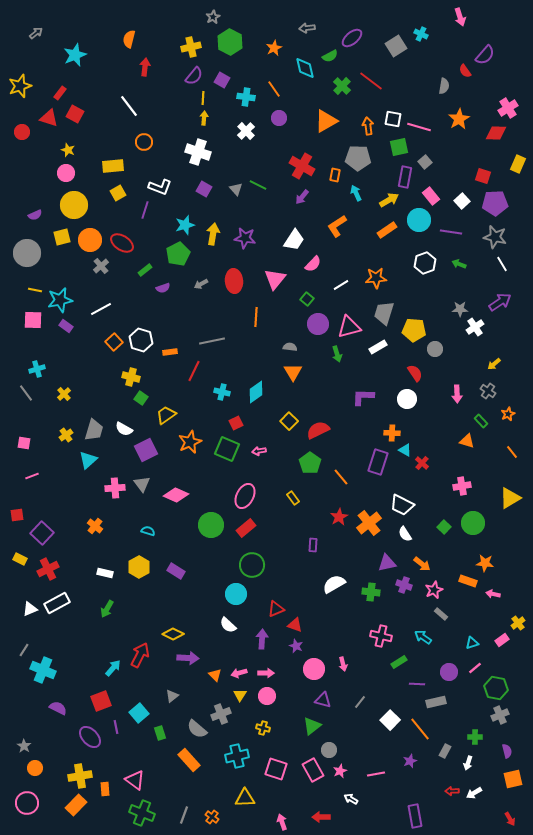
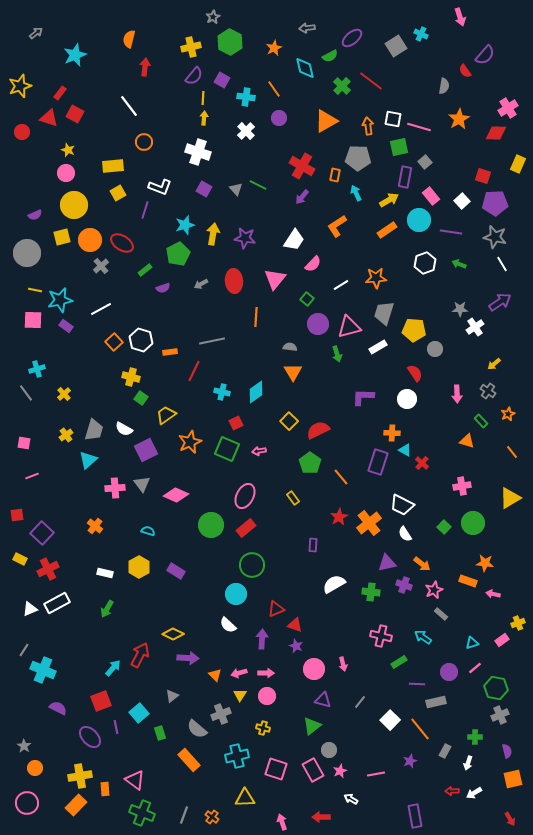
yellow cross at (518, 623): rotated 16 degrees clockwise
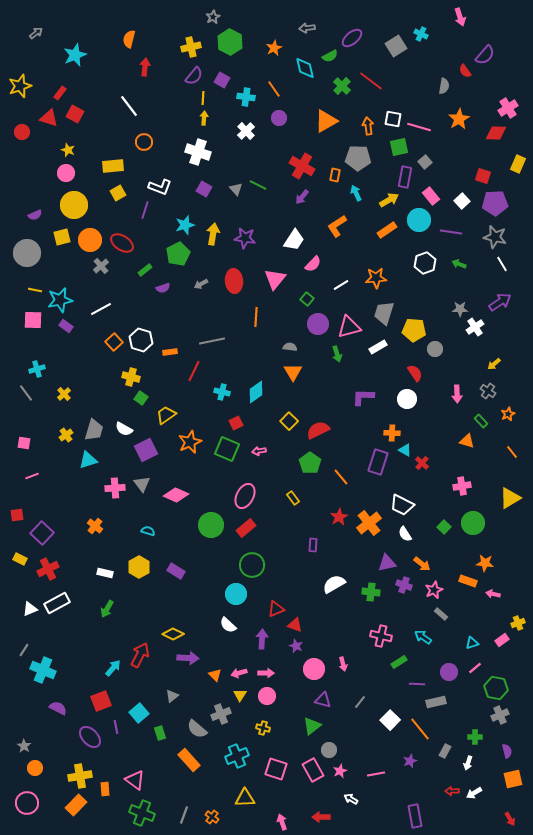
cyan triangle at (88, 460): rotated 24 degrees clockwise
cyan cross at (237, 756): rotated 10 degrees counterclockwise
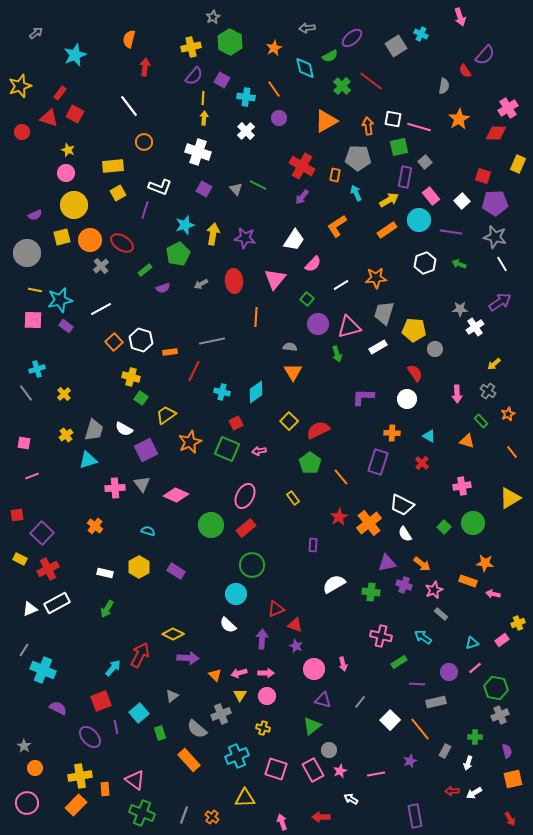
cyan triangle at (405, 450): moved 24 px right, 14 px up
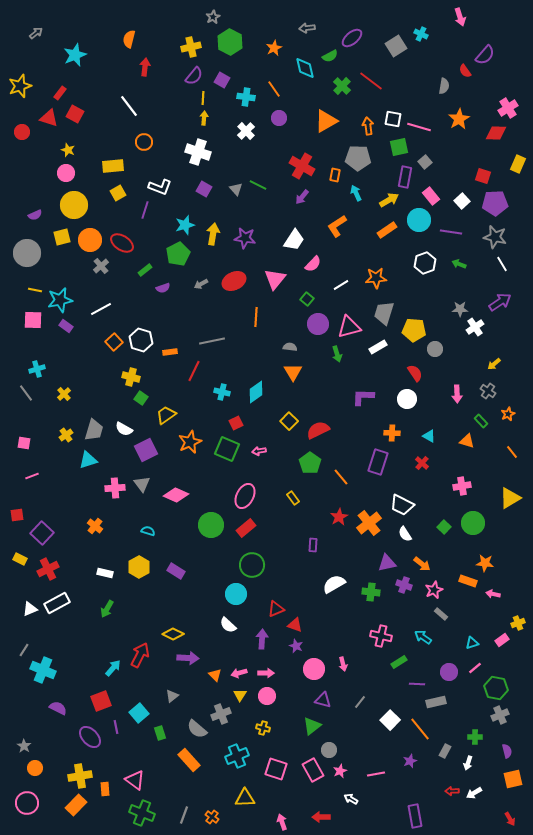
red ellipse at (234, 281): rotated 70 degrees clockwise
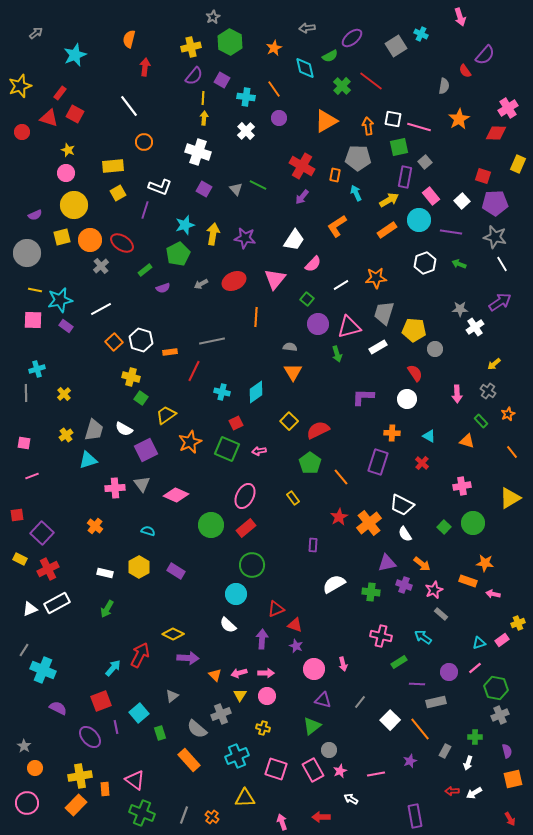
gray line at (26, 393): rotated 36 degrees clockwise
cyan triangle at (472, 643): moved 7 px right
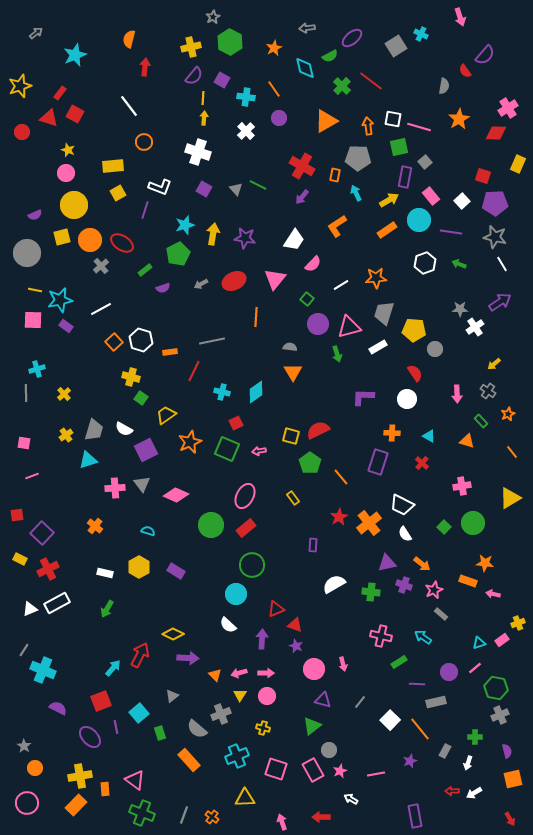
yellow square at (289, 421): moved 2 px right, 15 px down; rotated 30 degrees counterclockwise
